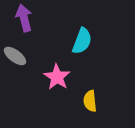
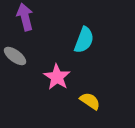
purple arrow: moved 1 px right, 1 px up
cyan semicircle: moved 2 px right, 1 px up
yellow semicircle: rotated 130 degrees clockwise
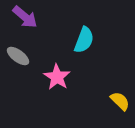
purple arrow: rotated 144 degrees clockwise
gray ellipse: moved 3 px right
yellow semicircle: moved 30 px right; rotated 10 degrees clockwise
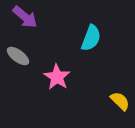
cyan semicircle: moved 7 px right, 2 px up
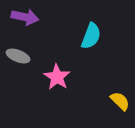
purple arrow: rotated 28 degrees counterclockwise
cyan semicircle: moved 2 px up
gray ellipse: rotated 15 degrees counterclockwise
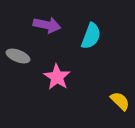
purple arrow: moved 22 px right, 8 px down
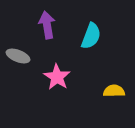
purple arrow: rotated 112 degrees counterclockwise
yellow semicircle: moved 6 px left, 10 px up; rotated 45 degrees counterclockwise
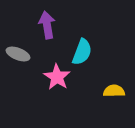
cyan semicircle: moved 9 px left, 16 px down
gray ellipse: moved 2 px up
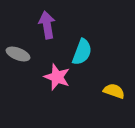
pink star: rotated 12 degrees counterclockwise
yellow semicircle: rotated 20 degrees clockwise
